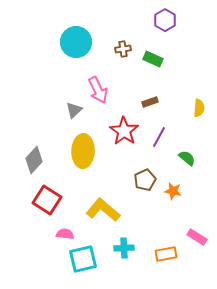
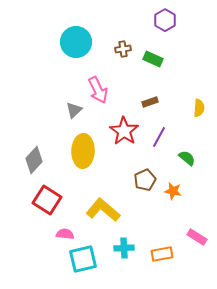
orange rectangle: moved 4 px left
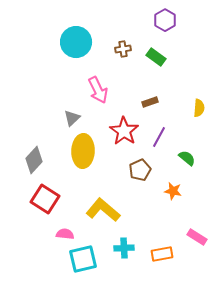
green rectangle: moved 3 px right, 2 px up; rotated 12 degrees clockwise
gray triangle: moved 2 px left, 8 px down
brown pentagon: moved 5 px left, 10 px up
red square: moved 2 px left, 1 px up
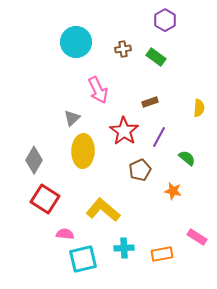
gray diamond: rotated 12 degrees counterclockwise
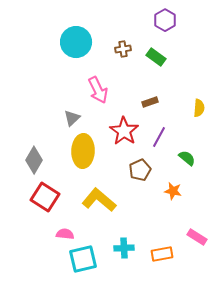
red square: moved 2 px up
yellow L-shape: moved 4 px left, 10 px up
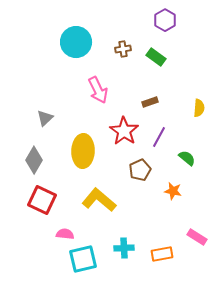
gray triangle: moved 27 px left
red square: moved 3 px left, 3 px down; rotated 8 degrees counterclockwise
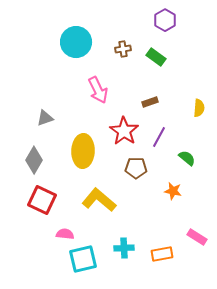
gray triangle: rotated 24 degrees clockwise
brown pentagon: moved 4 px left, 2 px up; rotated 25 degrees clockwise
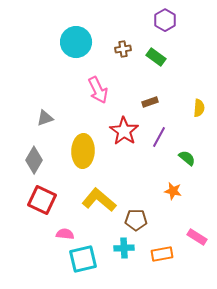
brown pentagon: moved 52 px down
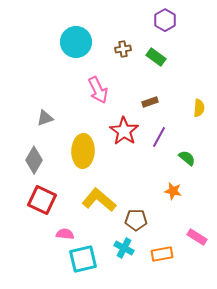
cyan cross: rotated 30 degrees clockwise
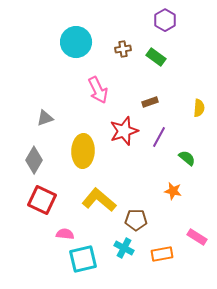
red star: rotated 20 degrees clockwise
